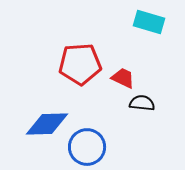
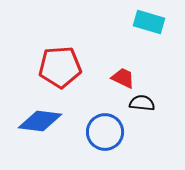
red pentagon: moved 20 px left, 3 px down
blue diamond: moved 7 px left, 3 px up; rotated 9 degrees clockwise
blue circle: moved 18 px right, 15 px up
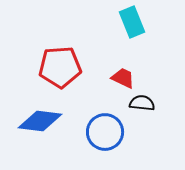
cyan rectangle: moved 17 px left; rotated 52 degrees clockwise
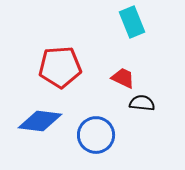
blue circle: moved 9 px left, 3 px down
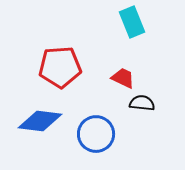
blue circle: moved 1 px up
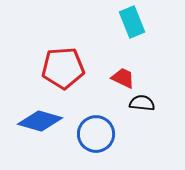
red pentagon: moved 3 px right, 1 px down
blue diamond: rotated 9 degrees clockwise
